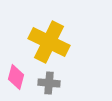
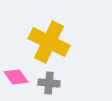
pink diamond: rotated 50 degrees counterclockwise
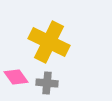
gray cross: moved 2 px left
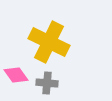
pink diamond: moved 2 px up
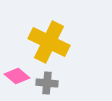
pink diamond: moved 1 px right, 1 px down; rotated 15 degrees counterclockwise
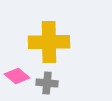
yellow cross: rotated 27 degrees counterclockwise
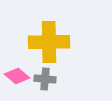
gray cross: moved 2 px left, 4 px up
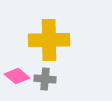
yellow cross: moved 2 px up
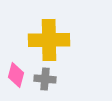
pink diamond: moved 1 px left, 1 px up; rotated 65 degrees clockwise
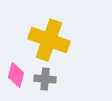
yellow cross: rotated 21 degrees clockwise
